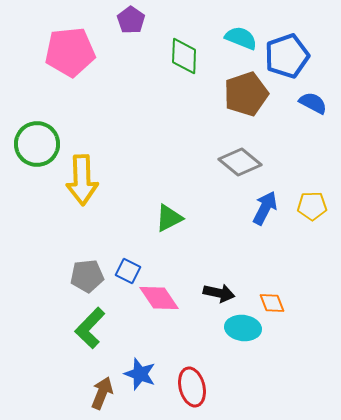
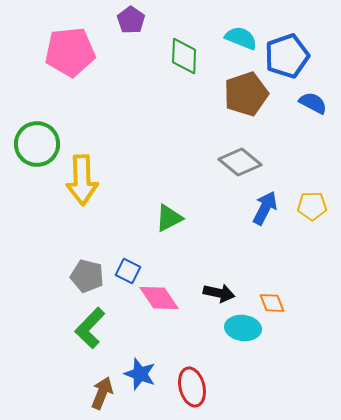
gray pentagon: rotated 20 degrees clockwise
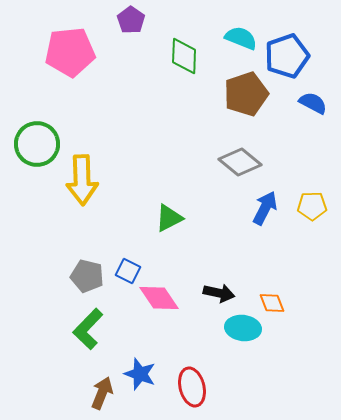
green L-shape: moved 2 px left, 1 px down
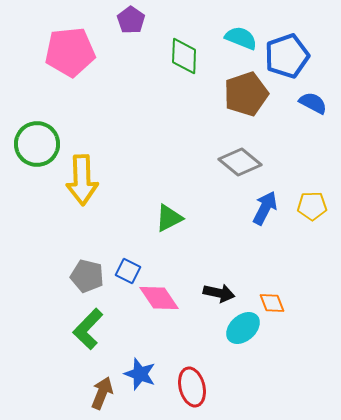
cyan ellipse: rotated 48 degrees counterclockwise
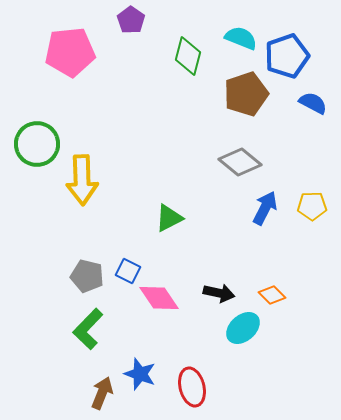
green diamond: moved 4 px right; rotated 12 degrees clockwise
orange diamond: moved 8 px up; rotated 24 degrees counterclockwise
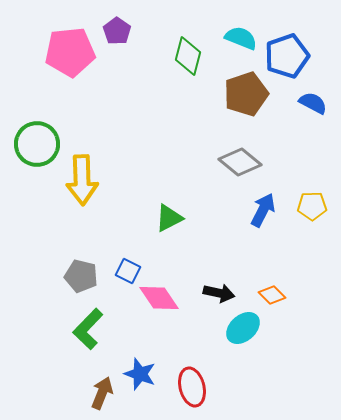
purple pentagon: moved 14 px left, 11 px down
blue arrow: moved 2 px left, 2 px down
gray pentagon: moved 6 px left
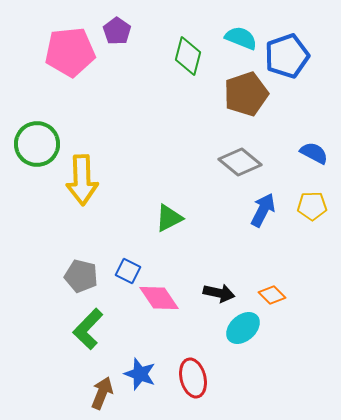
blue semicircle: moved 1 px right, 50 px down
red ellipse: moved 1 px right, 9 px up
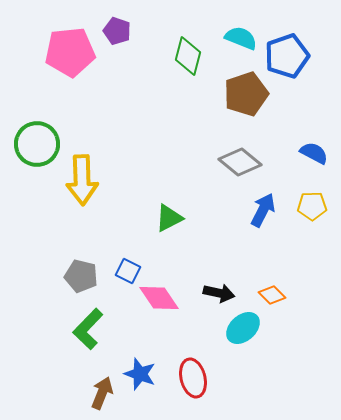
purple pentagon: rotated 16 degrees counterclockwise
